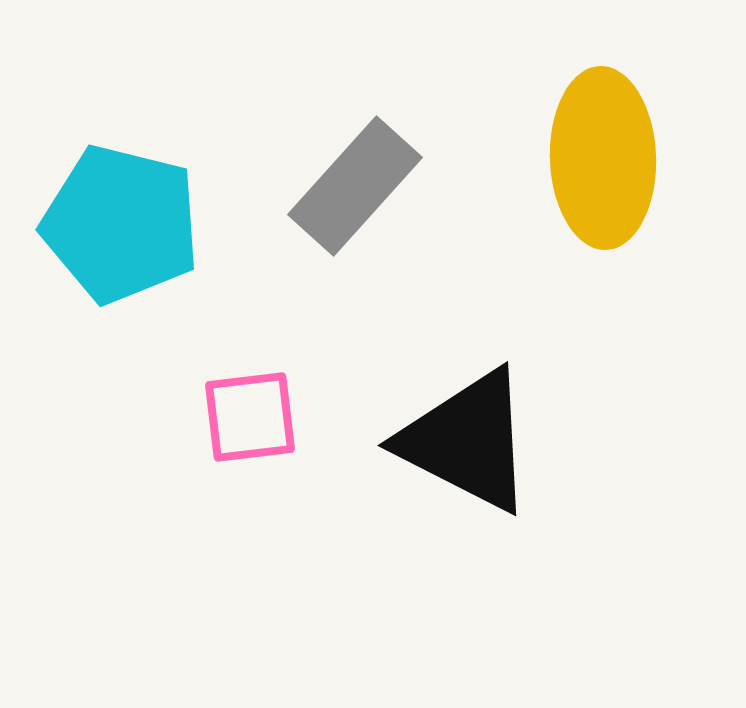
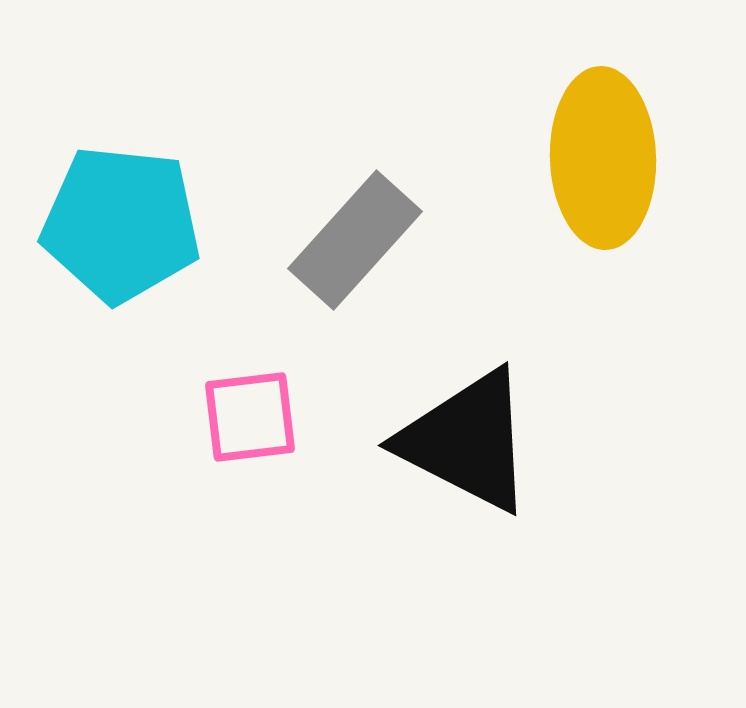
gray rectangle: moved 54 px down
cyan pentagon: rotated 8 degrees counterclockwise
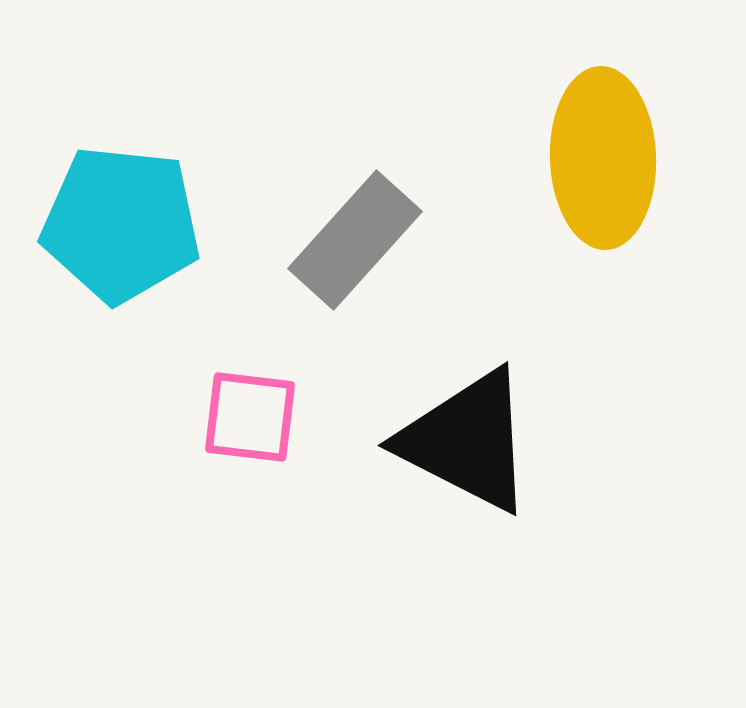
pink square: rotated 14 degrees clockwise
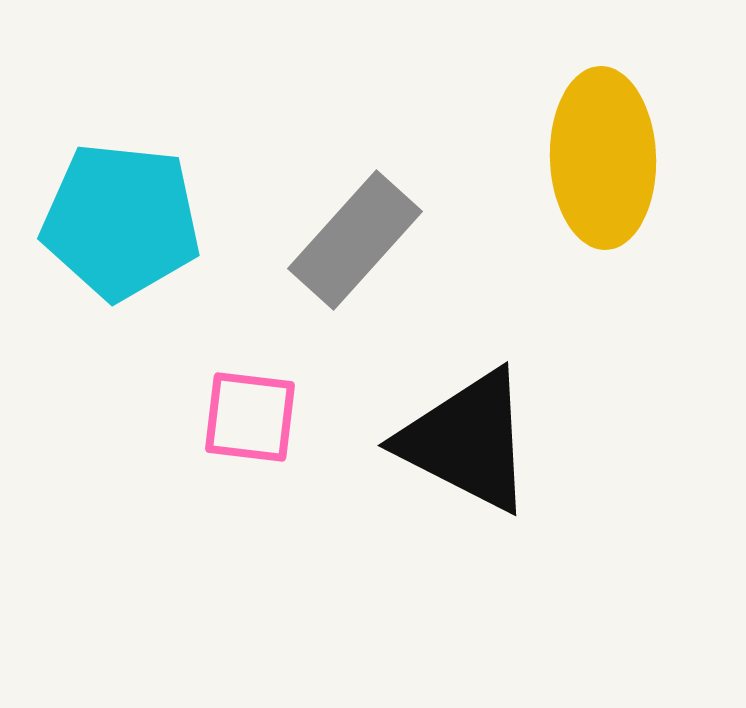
cyan pentagon: moved 3 px up
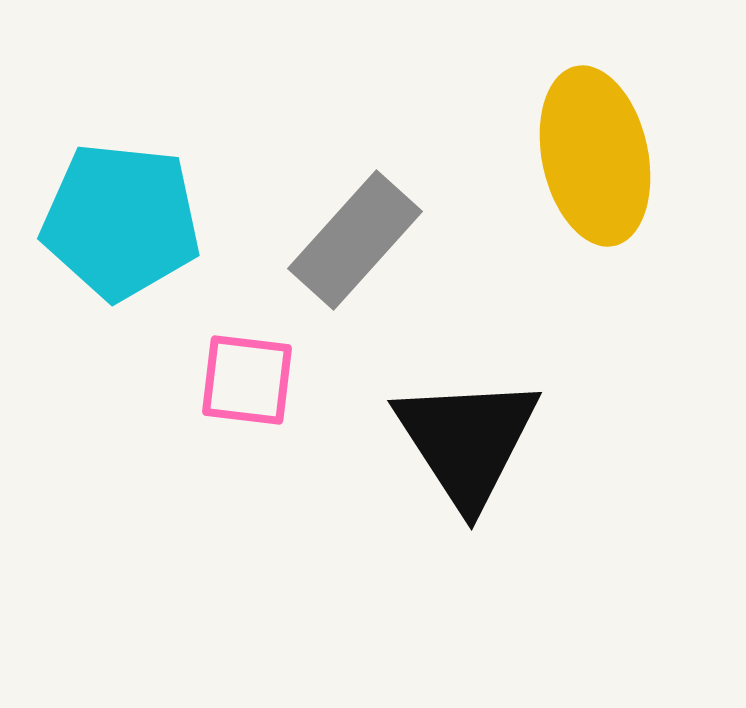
yellow ellipse: moved 8 px left, 2 px up; rotated 10 degrees counterclockwise
pink square: moved 3 px left, 37 px up
black triangle: rotated 30 degrees clockwise
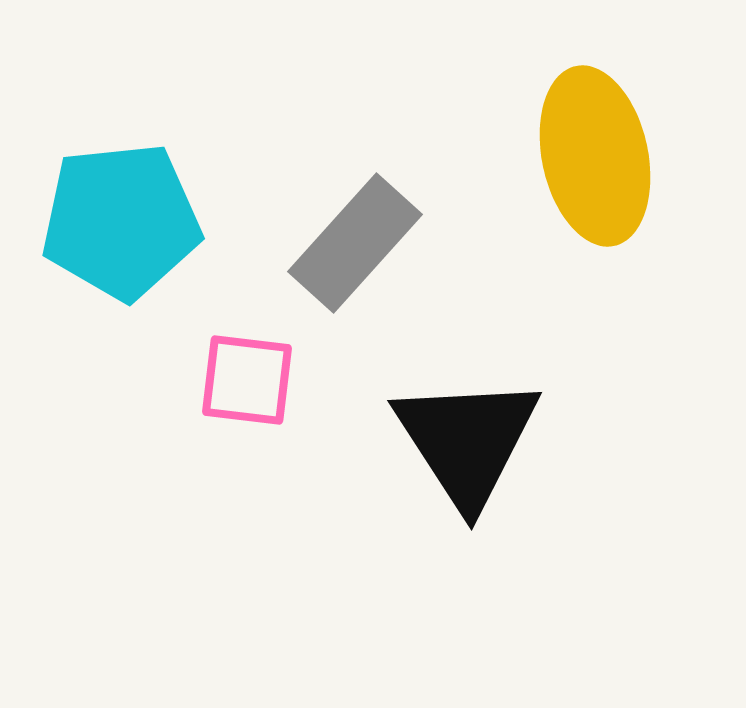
cyan pentagon: rotated 12 degrees counterclockwise
gray rectangle: moved 3 px down
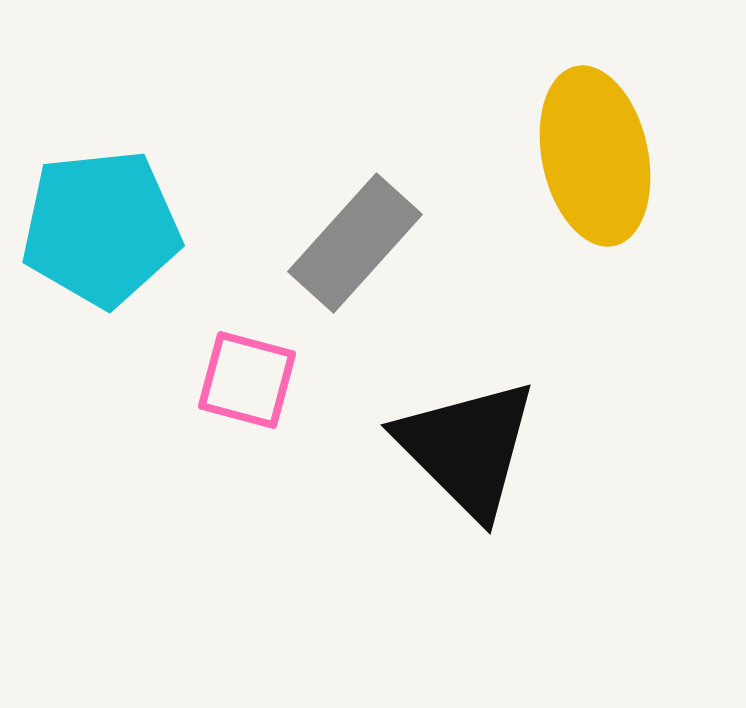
cyan pentagon: moved 20 px left, 7 px down
pink square: rotated 8 degrees clockwise
black triangle: moved 7 px down; rotated 12 degrees counterclockwise
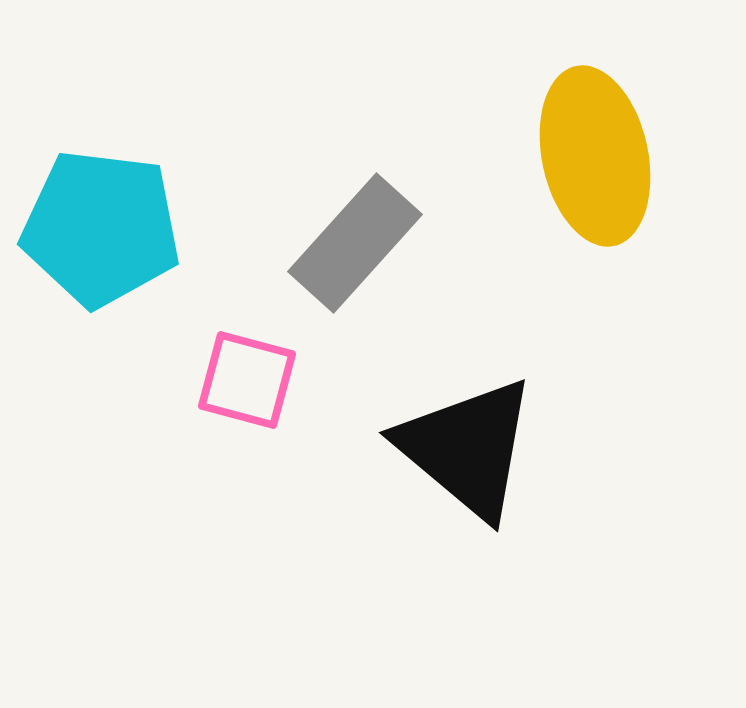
cyan pentagon: rotated 13 degrees clockwise
black triangle: rotated 5 degrees counterclockwise
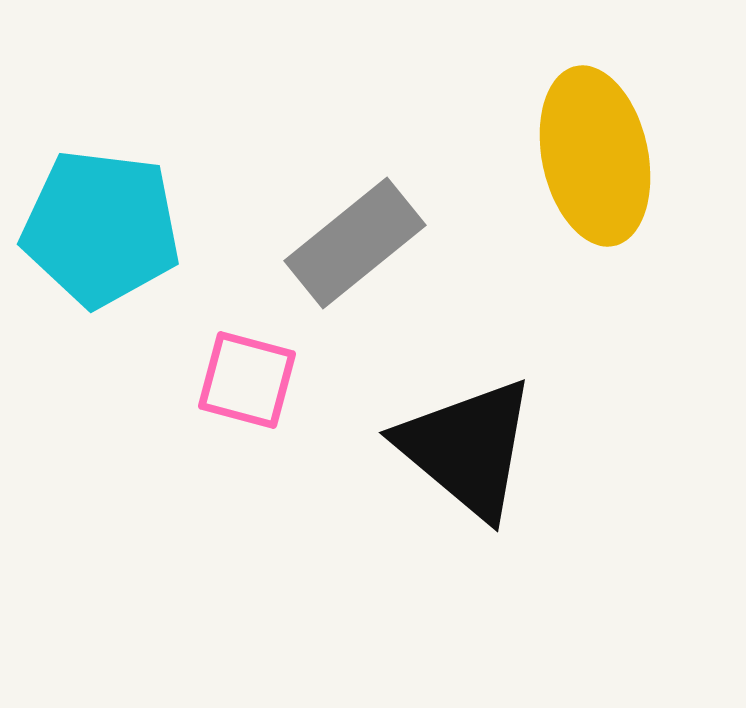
gray rectangle: rotated 9 degrees clockwise
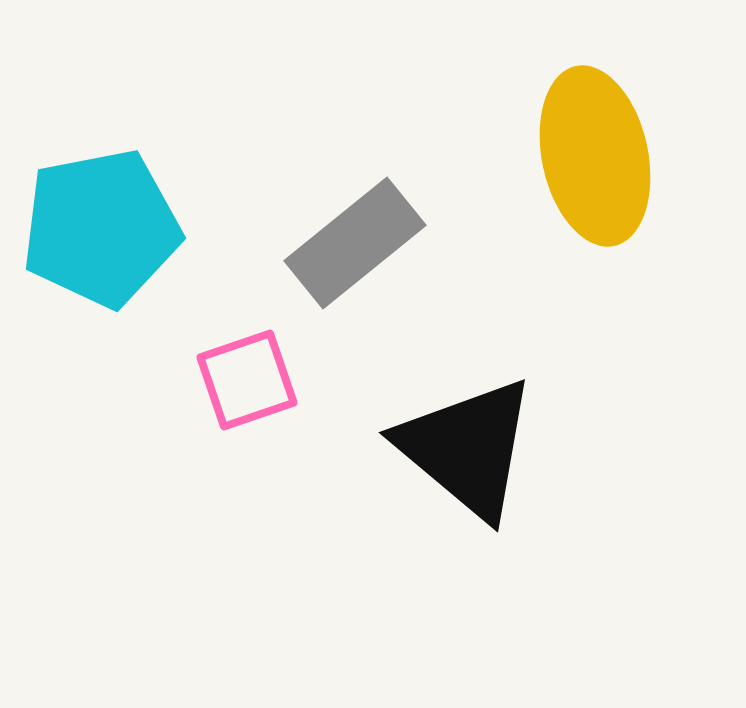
cyan pentagon: rotated 18 degrees counterclockwise
pink square: rotated 34 degrees counterclockwise
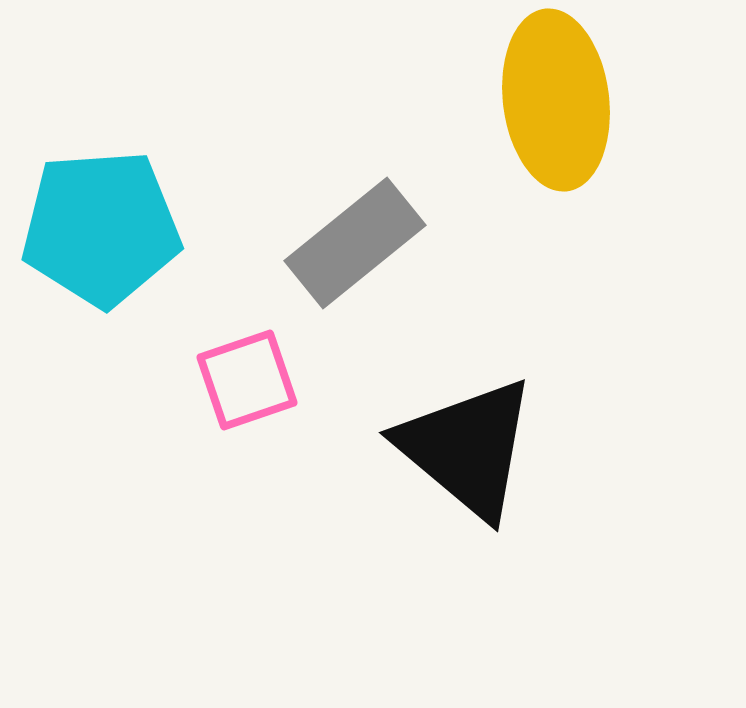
yellow ellipse: moved 39 px left, 56 px up; rotated 5 degrees clockwise
cyan pentagon: rotated 7 degrees clockwise
